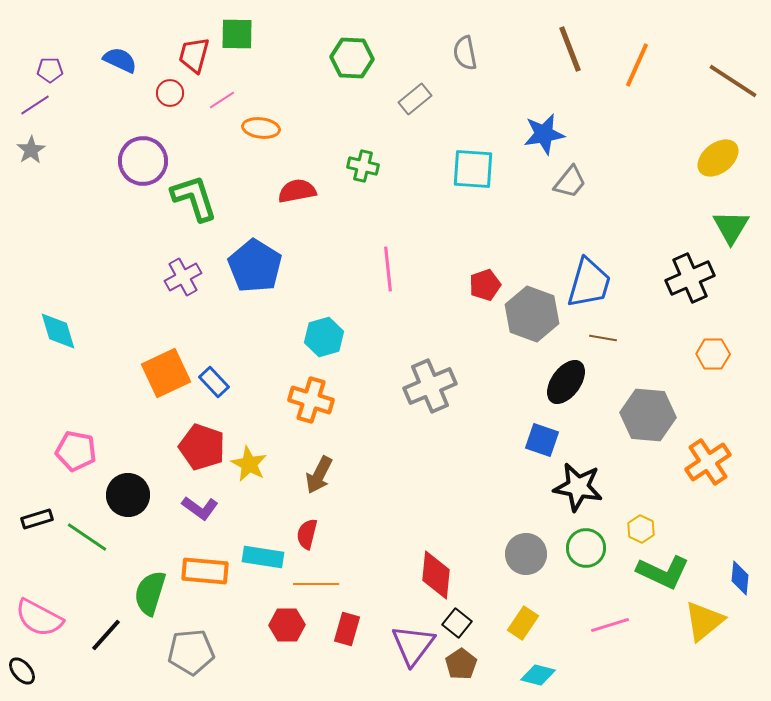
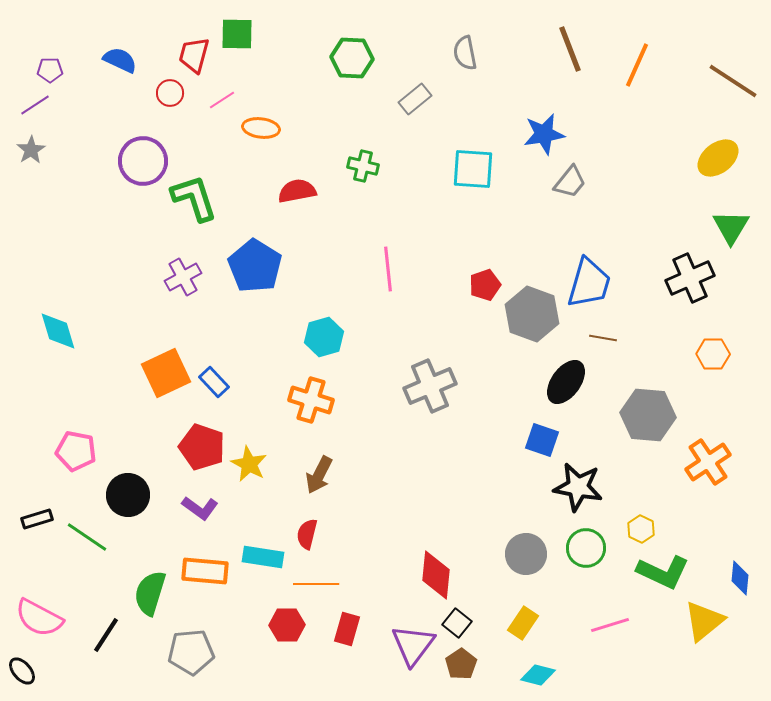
black line at (106, 635): rotated 9 degrees counterclockwise
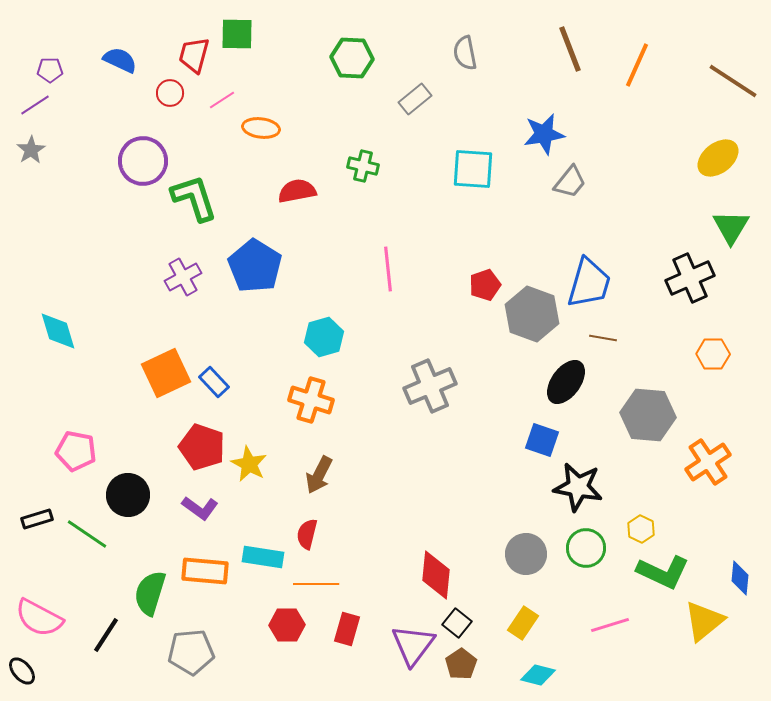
green line at (87, 537): moved 3 px up
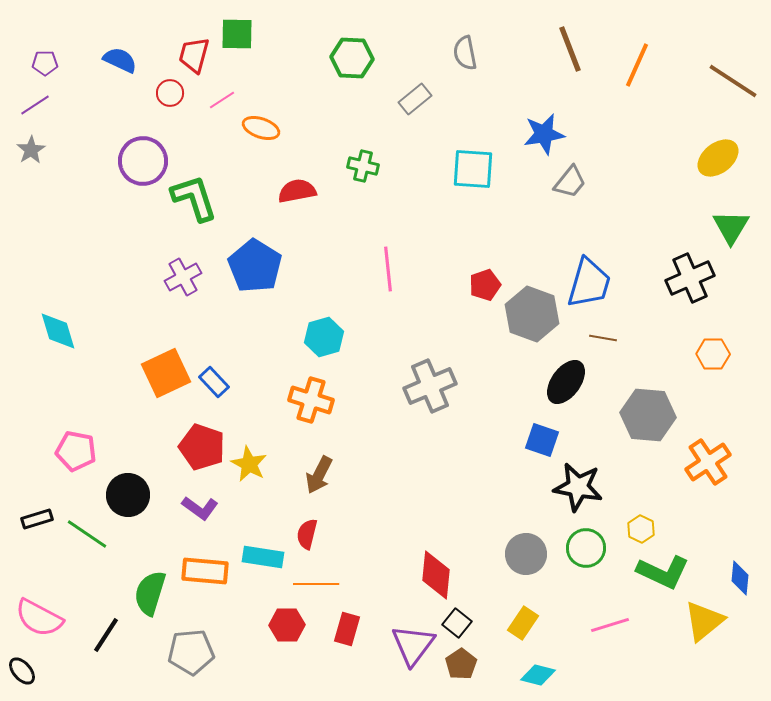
purple pentagon at (50, 70): moved 5 px left, 7 px up
orange ellipse at (261, 128): rotated 12 degrees clockwise
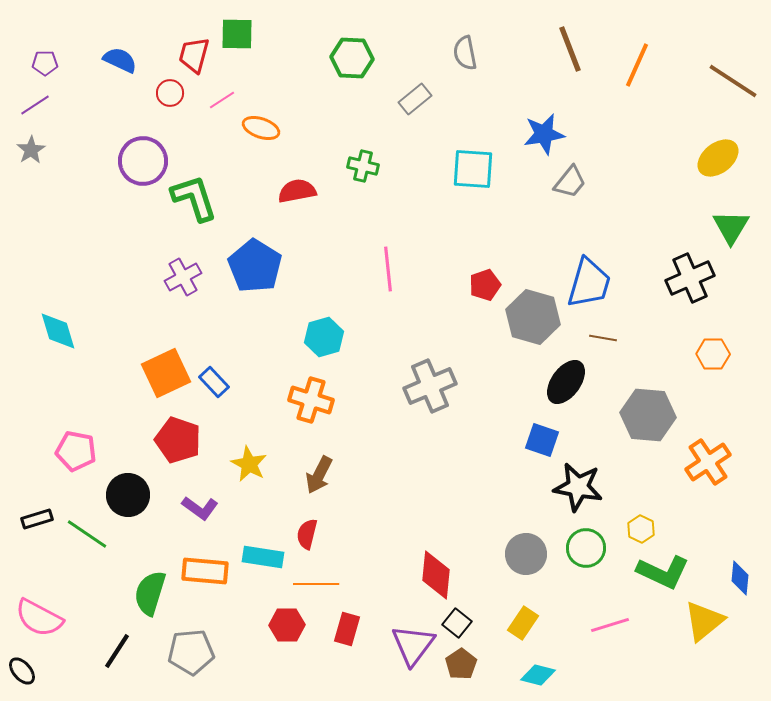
gray hexagon at (532, 314): moved 1 px right, 3 px down; rotated 4 degrees counterclockwise
red pentagon at (202, 447): moved 24 px left, 7 px up
black line at (106, 635): moved 11 px right, 16 px down
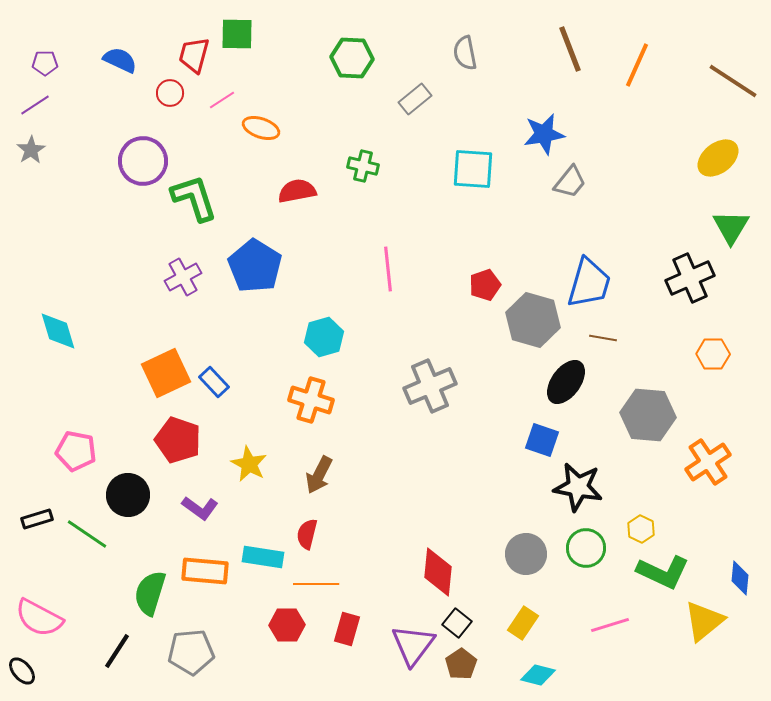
gray hexagon at (533, 317): moved 3 px down
red diamond at (436, 575): moved 2 px right, 3 px up
